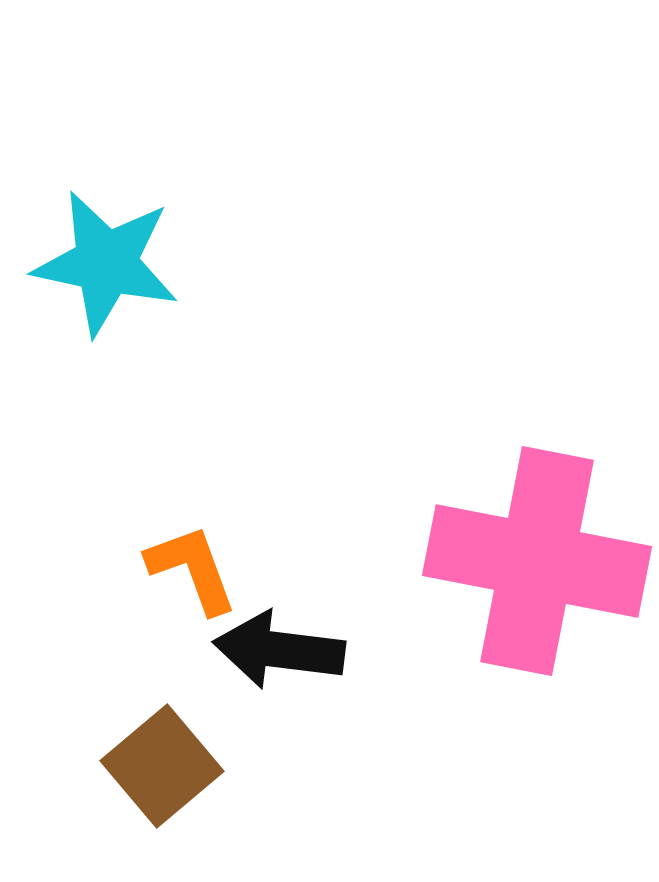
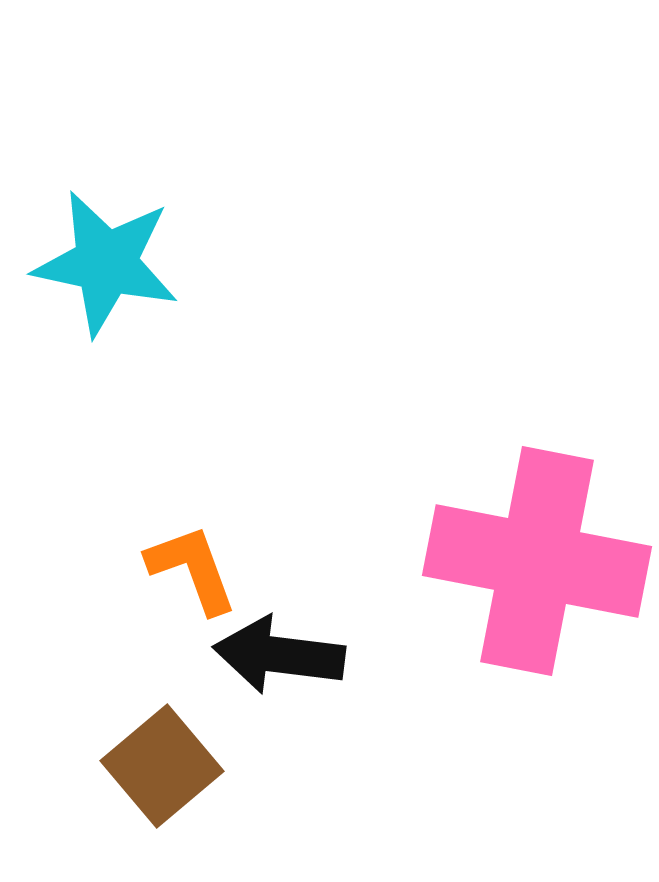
black arrow: moved 5 px down
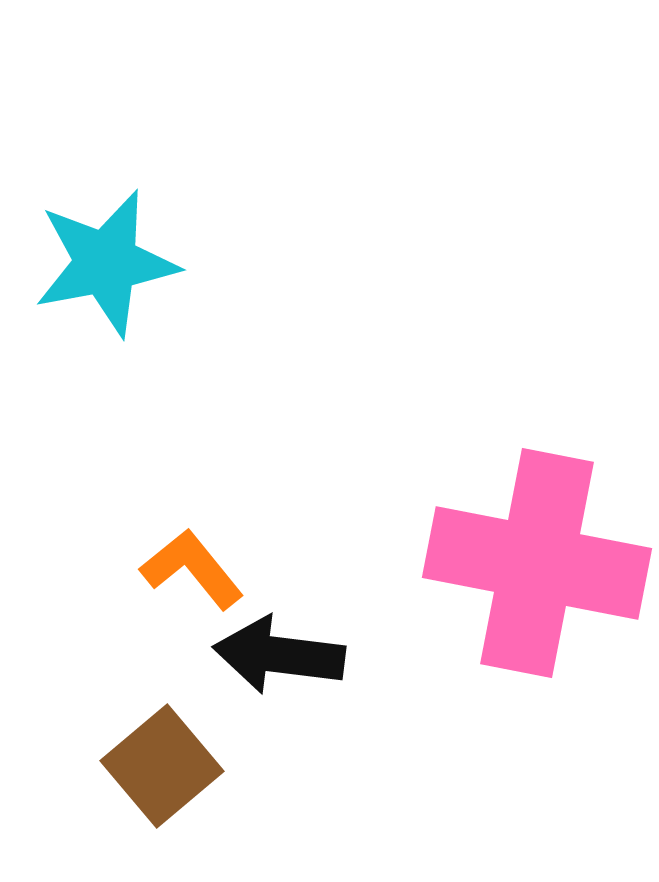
cyan star: rotated 23 degrees counterclockwise
pink cross: moved 2 px down
orange L-shape: rotated 19 degrees counterclockwise
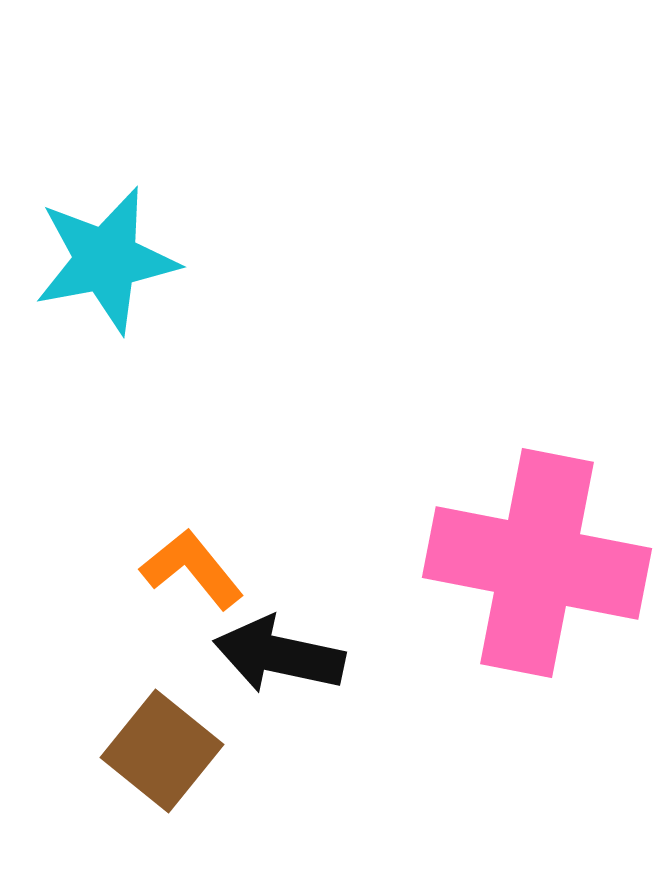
cyan star: moved 3 px up
black arrow: rotated 5 degrees clockwise
brown square: moved 15 px up; rotated 11 degrees counterclockwise
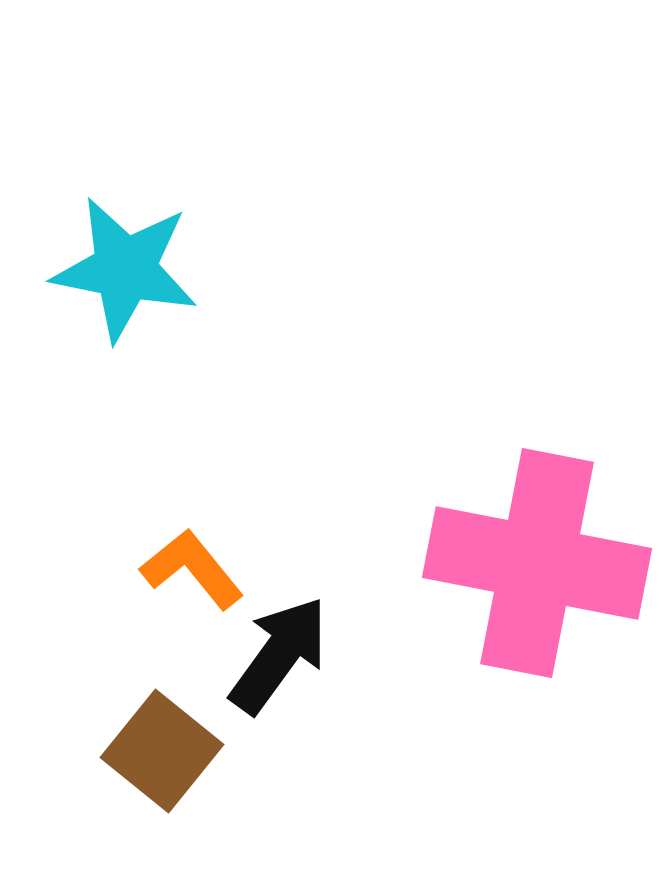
cyan star: moved 19 px right, 9 px down; rotated 22 degrees clockwise
black arrow: rotated 114 degrees clockwise
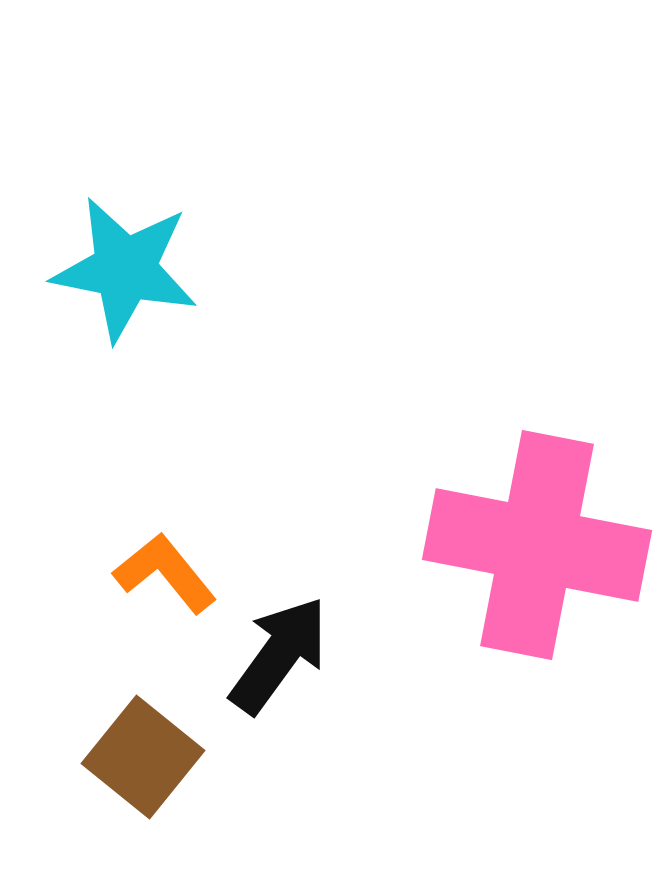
pink cross: moved 18 px up
orange L-shape: moved 27 px left, 4 px down
brown square: moved 19 px left, 6 px down
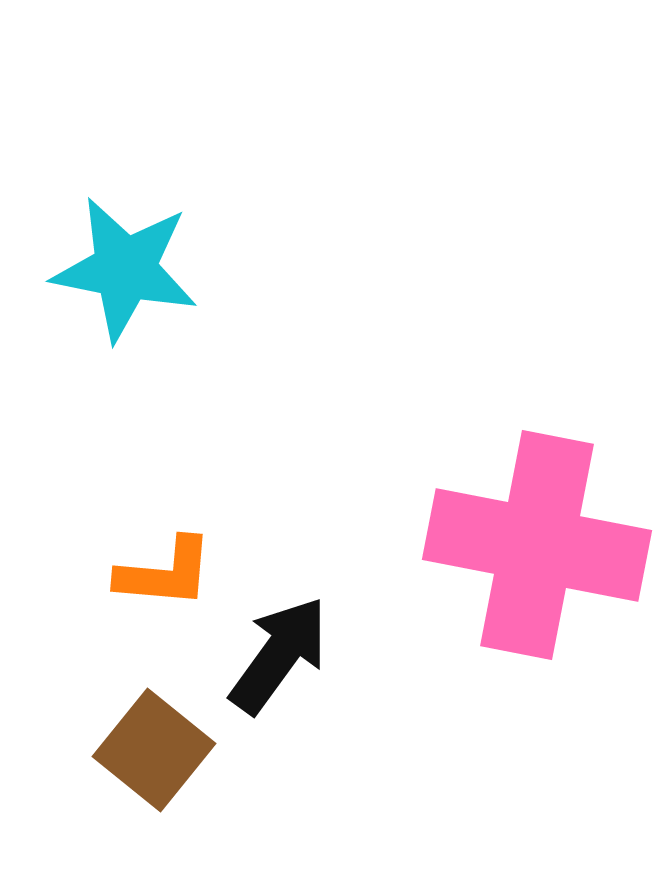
orange L-shape: rotated 134 degrees clockwise
brown square: moved 11 px right, 7 px up
